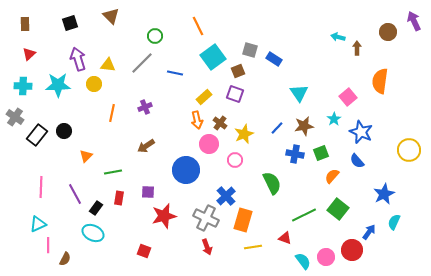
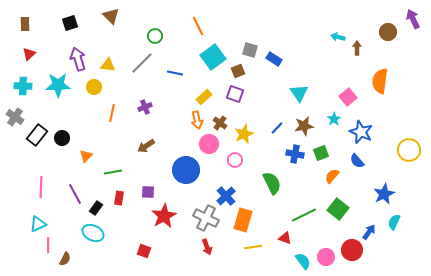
purple arrow at (414, 21): moved 1 px left, 2 px up
yellow circle at (94, 84): moved 3 px down
black circle at (64, 131): moved 2 px left, 7 px down
red star at (164, 216): rotated 15 degrees counterclockwise
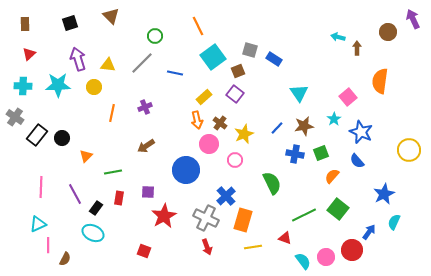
purple square at (235, 94): rotated 18 degrees clockwise
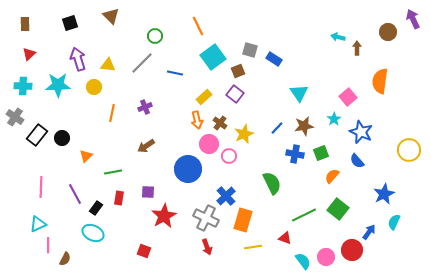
pink circle at (235, 160): moved 6 px left, 4 px up
blue circle at (186, 170): moved 2 px right, 1 px up
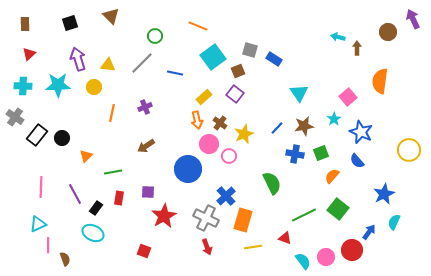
orange line at (198, 26): rotated 42 degrees counterclockwise
brown semicircle at (65, 259): rotated 48 degrees counterclockwise
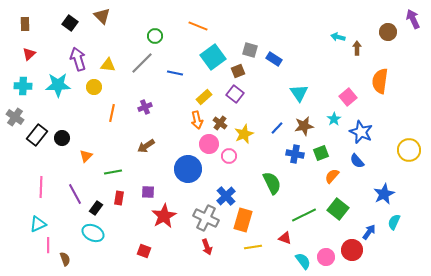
brown triangle at (111, 16): moved 9 px left
black square at (70, 23): rotated 35 degrees counterclockwise
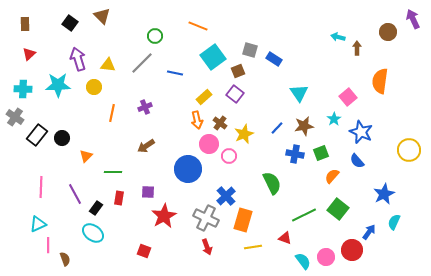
cyan cross at (23, 86): moved 3 px down
green line at (113, 172): rotated 12 degrees clockwise
cyan ellipse at (93, 233): rotated 10 degrees clockwise
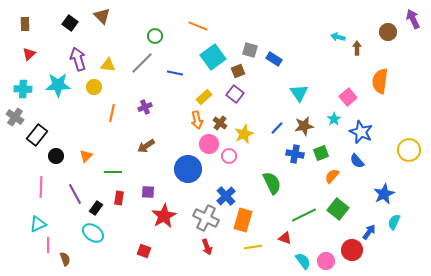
black circle at (62, 138): moved 6 px left, 18 px down
pink circle at (326, 257): moved 4 px down
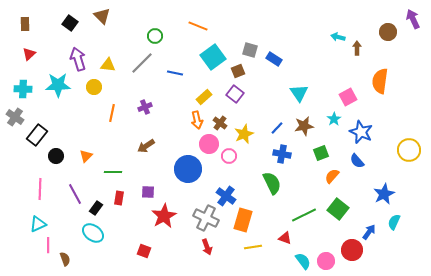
pink square at (348, 97): rotated 12 degrees clockwise
blue cross at (295, 154): moved 13 px left
pink line at (41, 187): moved 1 px left, 2 px down
blue cross at (226, 196): rotated 12 degrees counterclockwise
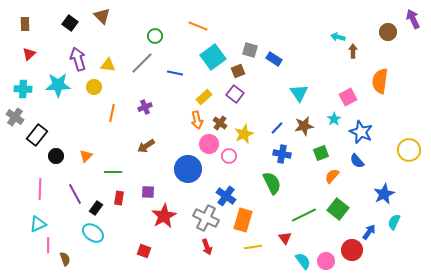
brown arrow at (357, 48): moved 4 px left, 3 px down
red triangle at (285, 238): rotated 32 degrees clockwise
